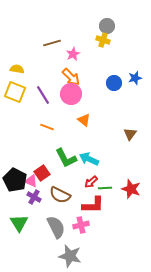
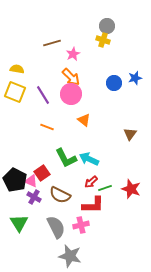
green line: rotated 16 degrees counterclockwise
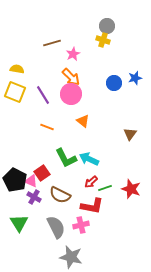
orange triangle: moved 1 px left, 1 px down
red L-shape: moved 1 px left, 1 px down; rotated 10 degrees clockwise
gray star: moved 1 px right, 1 px down
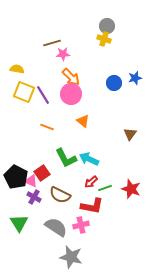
yellow cross: moved 1 px right, 1 px up
pink star: moved 10 px left; rotated 24 degrees clockwise
yellow square: moved 9 px right
black pentagon: moved 1 px right, 3 px up
gray semicircle: rotated 30 degrees counterclockwise
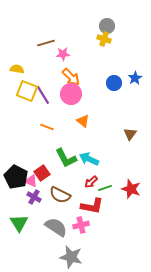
brown line: moved 6 px left
blue star: rotated 16 degrees counterclockwise
yellow square: moved 3 px right, 1 px up
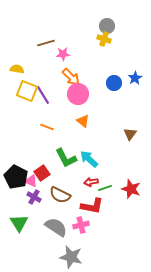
pink circle: moved 7 px right
cyan arrow: rotated 18 degrees clockwise
red arrow: rotated 32 degrees clockwise
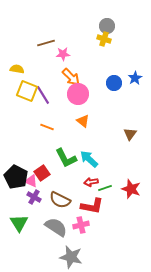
brown semicircle: moved 5 px down
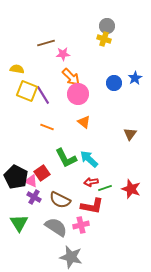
orange triangle: moved 1 px right, 1 px down
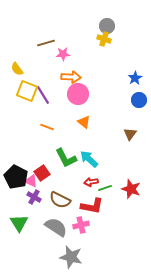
yellow semicircle: rotated 136 degrees counterclockwise
orange arrow: rotated 42 degrees counterclockwise
blue circle: moved 25 px right, 17 px down
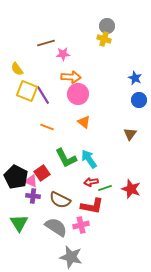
blue star: rotated 16 degrees counterclockwise
cyan arrow: rotated 12 degrees clockwise
purple cross: moved 1 px left, 1 px up; rotated 24 degrees counterclockwise
